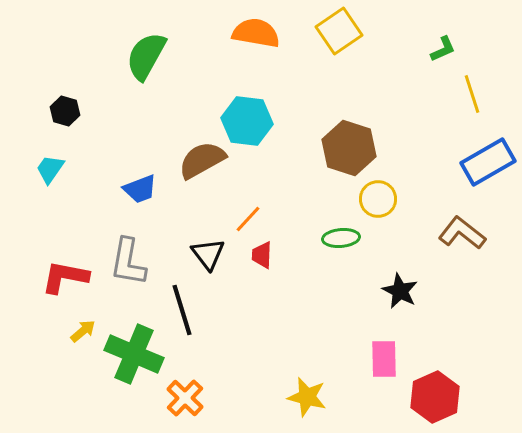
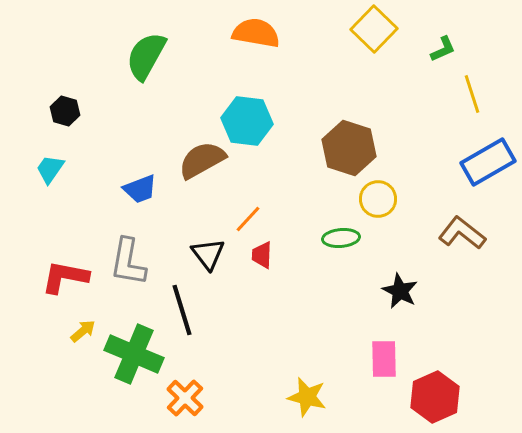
yellow square: moved 35 px right, 2 px up; rotated 12 degrees counterclockwise
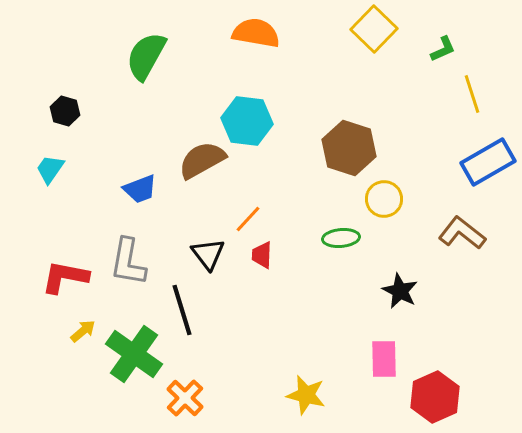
yellow circle: moved 6 px right
green cross: rotated 12 degrees clockwise
yellow star: moved 1 px left, 2 px up
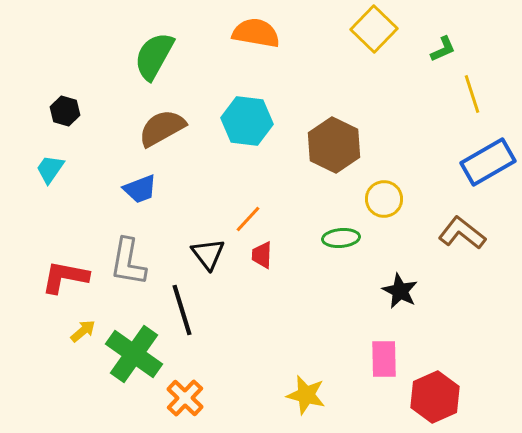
green semicircle: moved 8 px right
brown hexagon: moved 15 px left, 3 px up; rotated 8 degrees clockwise
brown semicircle: moved 40 px left, 32 px up
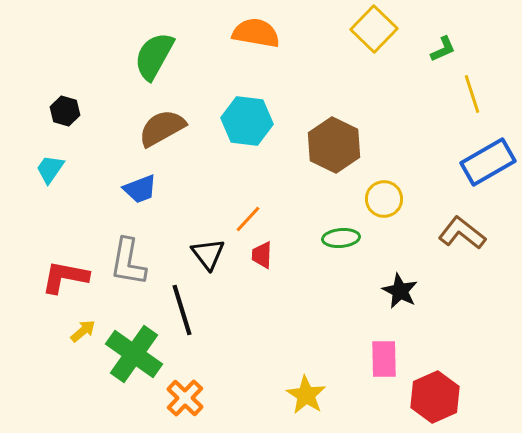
yellow star: rotated 18 degrees clockwise
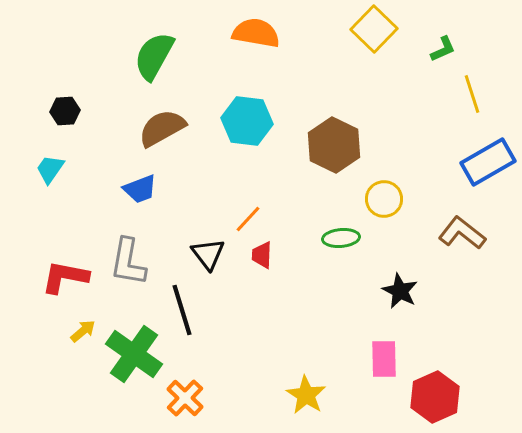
black hexagon: rotated 20 degrees counterclockwise
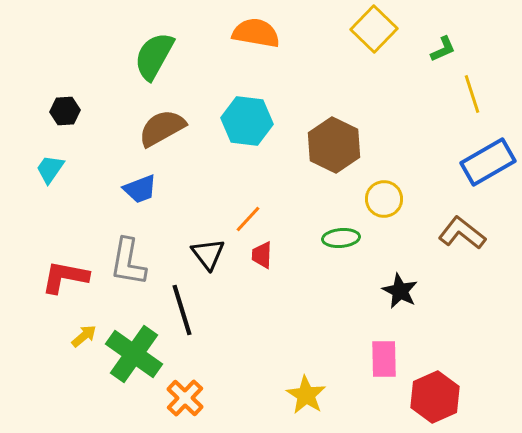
yellow arrow: moved 1 px right, 5 px down
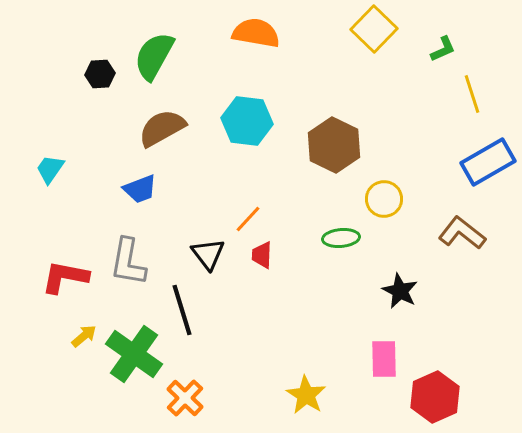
black hexagon: moved 35 px right, 37 px up
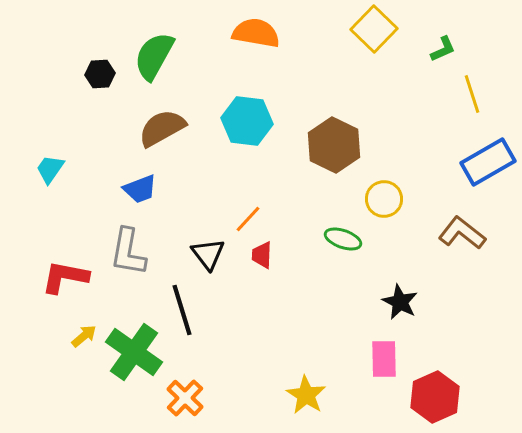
green ellipse: moved 2 px right, 1 px down; rotated 24 degrees clockwise
gray L-shape: moved 10 px up
black star: moved 11 px down
green cross: moved 2 px up
